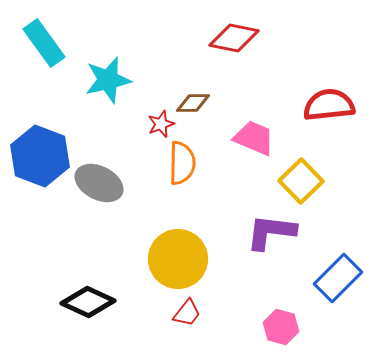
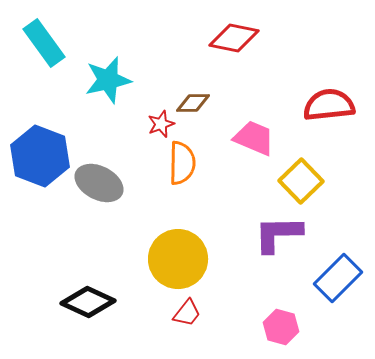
purple L-shape: moved 7 px right, 2 px down; rotated 8 degrees counterclockwise
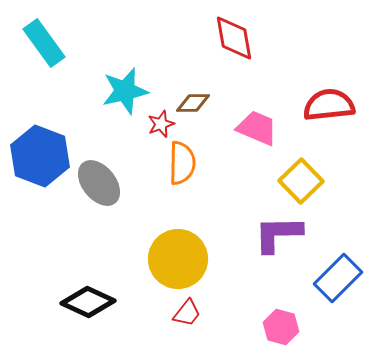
red diamond: rotated 69 degrees clockwise
cyan star: moved 17 px right, 11 px down
pink trapezoid: moved 3 px right, 10 px up
gray ellipse: rotated 24 degrees clockwise
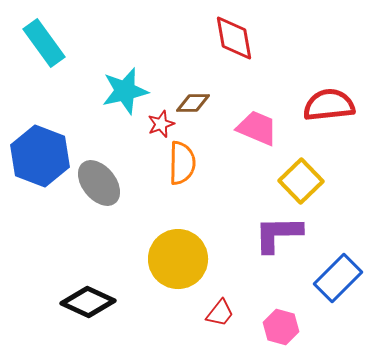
red trapezoid: moved 33 px right
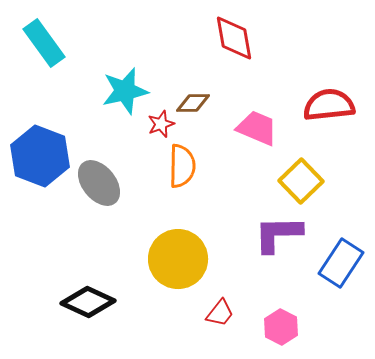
orange semicircle: moved 3 px down
blue rectangle: moved 3 px right, 15 px up; rotated 12 degrees counterclockwise
pink hexagon: rotated 12 degrees clockwise
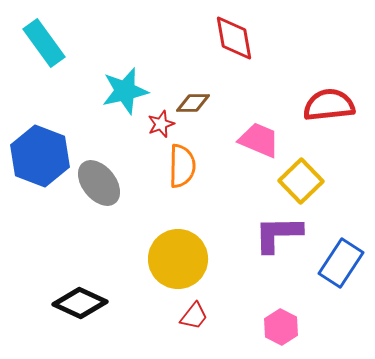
pink trapezoid: moved 2 px right, 12 px down
black diamond: moved 8 px left, 1 px down
red trapezoid: moved 26 px left, 3 px down
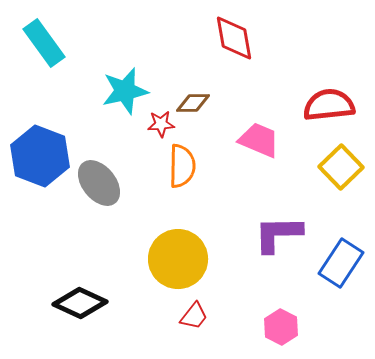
red star: rotated 16 degrees clockwise
yellow square: moved 40 px right, 14 px up
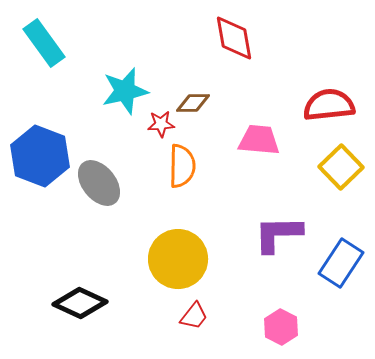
pink trapezoid: rotated 18 degrees counterclockwise
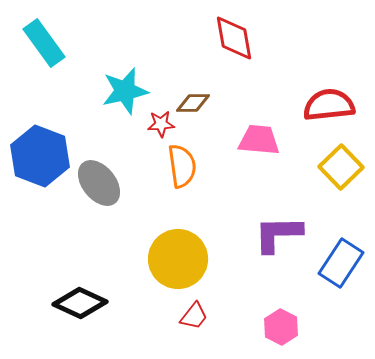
orange semicircle: rotated 9 degrees counterclockwise
